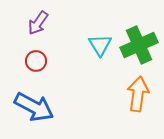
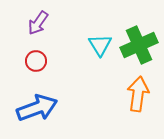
blue arrow: moved 3 px right, 1 px down; rotated 48 degrees counterclockwise
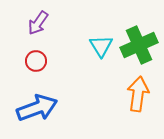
cyan triangle: moved 1 px right, 1 px down
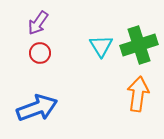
green cross: rotated 6 degrees clockwise
red circle: moved 4 px right, 8 px up
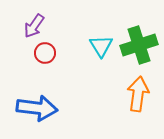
purple arrow: moved 4 px left, 3 px down
red circle: moved 5 px right
blue arrow: rotated 27 degrees clockwise
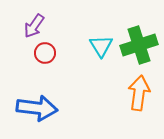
orange arrow: moved 1 px right, 1 px up
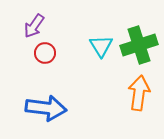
blue arrow: moved 9 px right
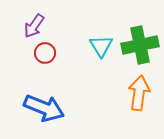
green cross: moved 1 px right; rotated 6 degrees clockwise
blue arrow: moved 2 px left; rotated 15 degrees clockwise
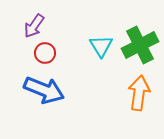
green cross: rotated 15 degrees counterclockwise
blue arrow: moved 18 px up
